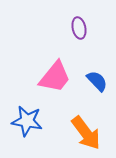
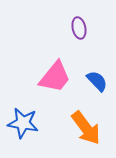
blue star: moved 4 px left, 2 px down
orange arrow: moved 5 px up
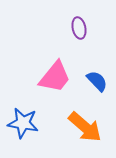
orange arrow: moved 1 px left, 1 px up; rotated 12 degrees counterclockwise
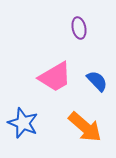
pink trapezoid: rotated 21 degrees clockwise
blue star: rotated 12 degrees clockwise
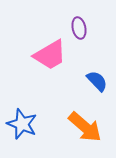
pink trapezoid: moved 5 px left, 22 px up
blue star: moved 1 px left, 1 px down
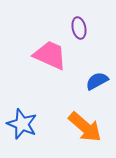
pink trapezoid: rotated 126 degrees counterclockwise
blue semicircle: rotated 75 degrees counterclockwise
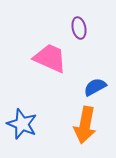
pink trapezoid: moved 3 px down
blue semicircle: moved 2 px left, 6 px down
orange arrow: moved 2 px up; rotated 60 degrees clockwise
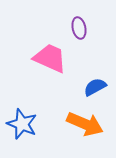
orange arrow: moved 1 px up; rotated 78 degrees counterclockwise
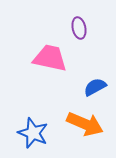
pink trapezoid: rotated 12 degrees counterclockwise
blue star: moved 11 px right, 9 px down
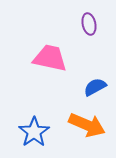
purple ellipse: moved 10 px right, 4 px up
orange arrow: moved 2 px right, 1 px down
blue star: moved 1 px right, 1 px up; rotated 16 degrees clockwise
